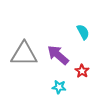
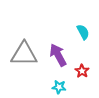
purple arrow: rotated 20 degrees clockwise
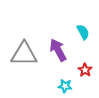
purple arrow: moved 5 px up
red star: moved 3 px right, 1 px up
cyan star: moved 6 px right, 1 px up
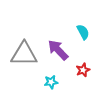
purple arrow: rotated 15 degrees counterclockwise
red star: moved 2 px left; rotated 16 degrees clockwise
cyan star: moved 14 px left, 4 px up; rotated 16 degrees counterclockwise
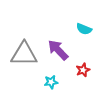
cyan semicircle: moved 1 px right, 3 px up; rotated 140 degrees clockwise
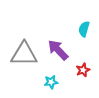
cyan semicircle: rotated 84 degrees clockwise
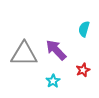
purple arrow: moved 2 px left
cyan star: moved 2 px right, 1 px up; rotated 24 degrees counterclockwise
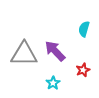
purple arrow: moved 1 px left, 1 px down
cyan star: moved 2 px down
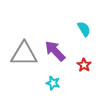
cyan semicircle: rotated 133 degrees clockwise
red star: moved 1 px right, 5 px up; rotated 16 degrees counterclockwise
cyan star: rotated 24 degrees counterclockwise
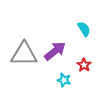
purple arrow: rotated 95 degrees clockwise
cyan star: moved 11 px right, 3 px up
